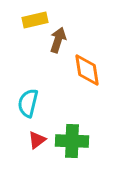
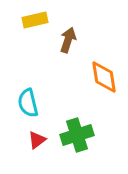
brown arrow: moved 10 px right
orange diamond: moved 17 px right, 7 px down
cyan semicircle: rotated 28 degrees counterclockwise
green cross: moved 5 px right, 6 px up; rotated 20 degrees counterclockwise
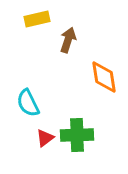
yellow rectangle: moved 2 px right, 1 px up
cyan semicircle: rotated 12 degrees counterclockwise
green cross: rotated 16 degrees clockwise
red triangle: moved 8 px right, 2 px up
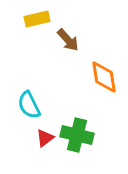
brown arrow: rotated 120 degrees clockwise
cyan semicircle: moved 1 px right, 2 px down
green cross: rotated 16 degrees clockwise
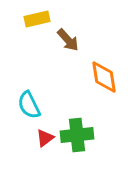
green cross: rotated 20 degrees counterclockwise
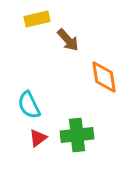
red triangle: moved 7 px left
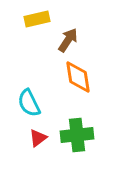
brown arrow: rotated 105 degrees counterclockwise
orange diamond: moved 26 px left
cyan semicircle: moved 2 px up
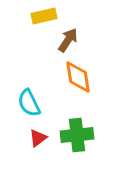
yellow rectangle: moved 7 px right, 3 px up
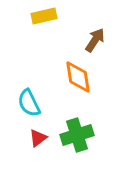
brown arrow: moved 27 px right
green cross: rotated 12 degrees counterclockwise
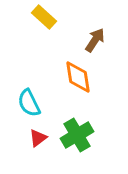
yellow rectangle: moved 1 px down; rotated 55 degrees clockwise
green cross: rotated 12 degrees counterclockwise
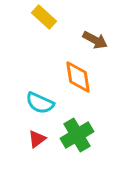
brown arrow: rotated 85 degrees clockwise
cyan semicircle: moved 11 px right; rotated 40 degrees counterclockwise
red triangle: moved 1 px left, 1 px down
